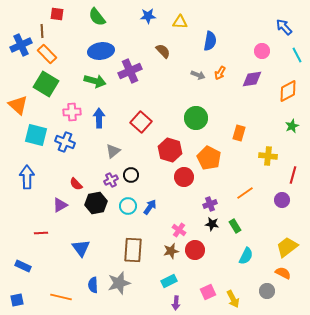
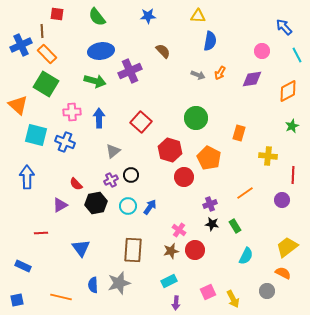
yellow triangle at (180, 22): moved 18 px right, 6 px up
red line at (293, 175): rotated 12 degrees counterclockwise
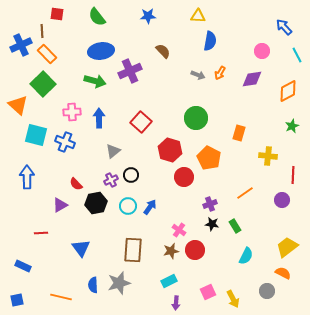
green square at (46, 84): moved 3 px left; rotated 15 degrees clockwise
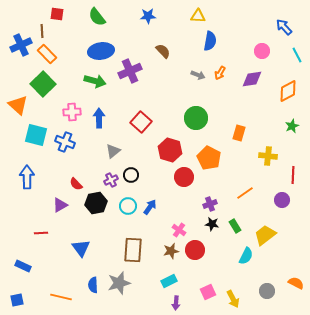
yellow trapezoid at (287, 247): moved 22 px left, 12 px up
orange semicircle at (283, 273): moved 13 px right, 10 px down
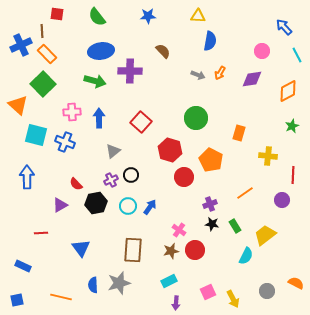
purple cross at (130, 71): rotated 25 degrees clockwise
orange pentagon at (209, 158): moved 2 px right, 2 px down
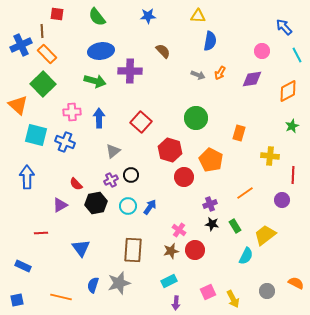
yellow cross at (268, 156): moved 2 px right
blue semicircle at (93, 285): rotated 21 degrees clockwise
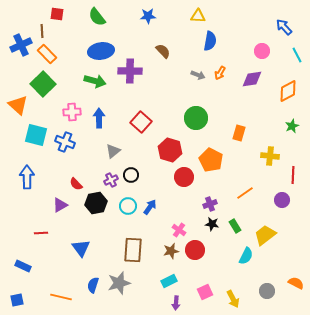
pink square at (208, 292): moved 3 px left
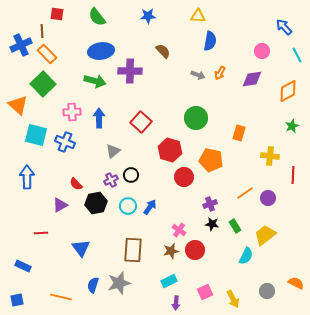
orange pentagon at (211, 160): rotated 15 degrees counterclockwise
purple circle at (282, 200): moved 14 px left, 2 px up
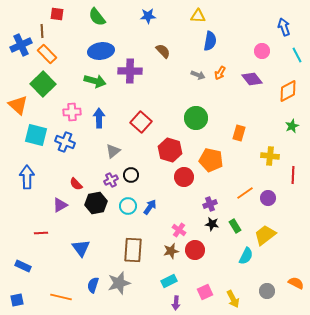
blue arrow at (284, 27): rotated 24 degrees clockwise
purple diamond at (252, 79): rotated 60 degrees clockwise
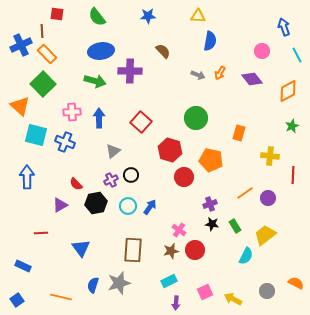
orange triangle at (18, 105): moved 2 px right, 1 px down
yellow arrow at (233, 299): rotated 144 degrees clockwise
blue square at (17, 300): rotated 24 degrees counterclockwise
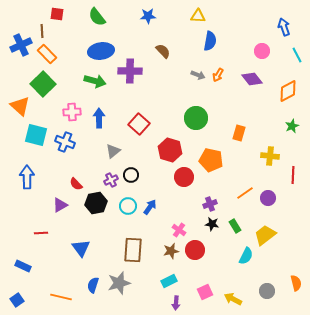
orange arrow at (220, 73): moved 2 px left, 2 px down
red square at (141, 122): moved 2 px left, 2 px down
orange semicircle at (296, 283): rotated 49 degrees clockwise
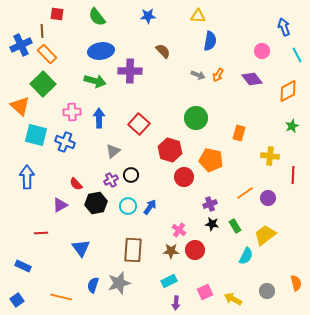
brown star at (171, 251): rotated 14 degrees clockwise
